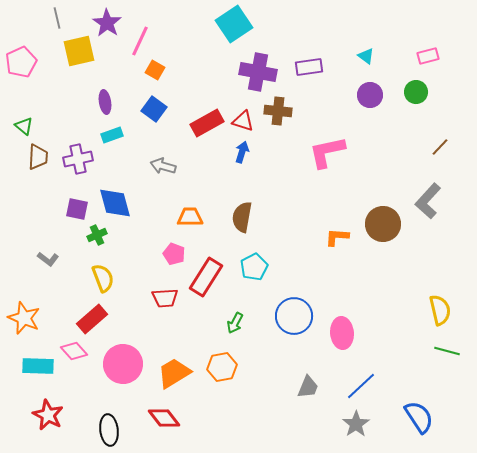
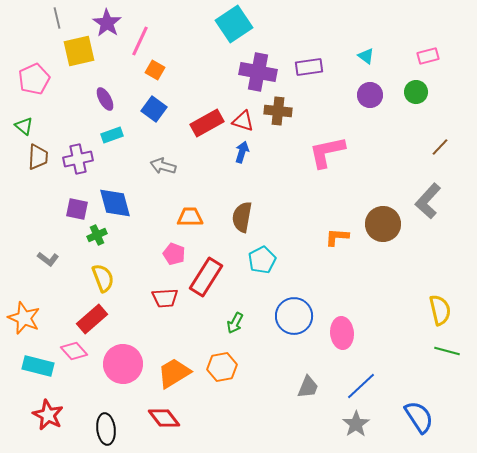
pink pentagon at (21, 62): moved 13 px right, 17 px down
purple ellipse at (105, 102): moved 3 px up; rotated 20 degrees counterclockwise
cyan pentagon at (254, 267): moved 8 px right, 7 px up
cyan rectangle at (38, 366): rotated 12 degrees clockwise
black ellipse at (109, 430): moved 3 px left, 1 px up
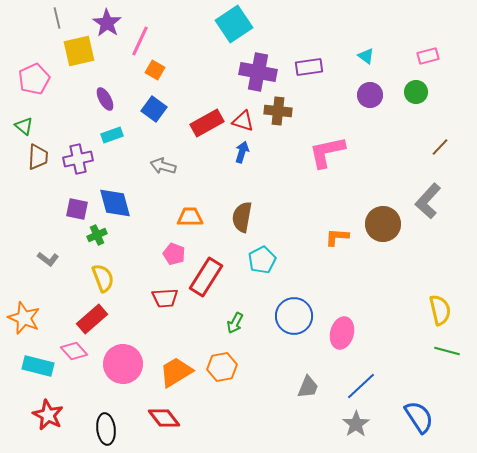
pink ellipse at (342, 333): rotated 20 degrees clockwise
orange trapezoid at (174, 373): moved 2 px right, 1 px up
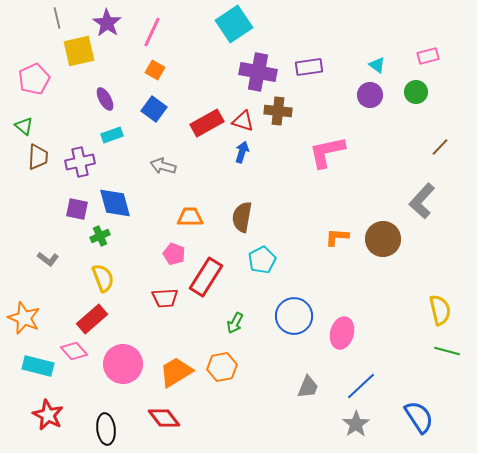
pink line at (140, 41): moved 12 px right, 9 px up
cyan triangle at (366, 56): moved 11 px right, 9 px down
purple cross at (78, 159): moved 2 px right, 3 px down
gray L-shape at (428, 201): moved 6 px left
brown circle at (383, 224): moved 15 px down
green cross at (97, 235): moved 3 px right, 1 px down
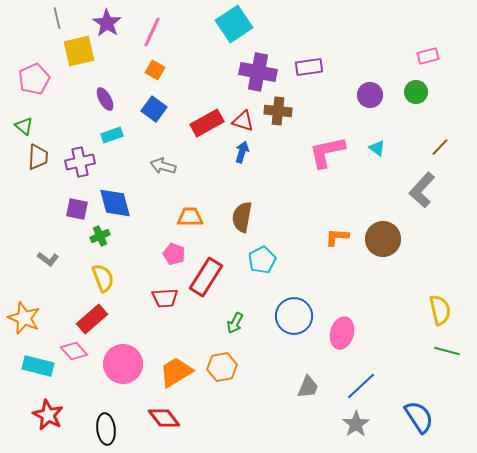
cyan triangle at (377, 65): moved 83 px down
gray L-shape at (422, 201): moved 11 px up
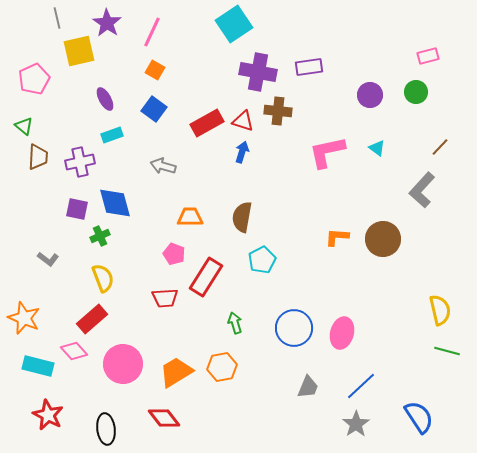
blue circle at (294, 316): moved 12 px down
green arrow at (235, 323): rotated 135 degrees clockwise
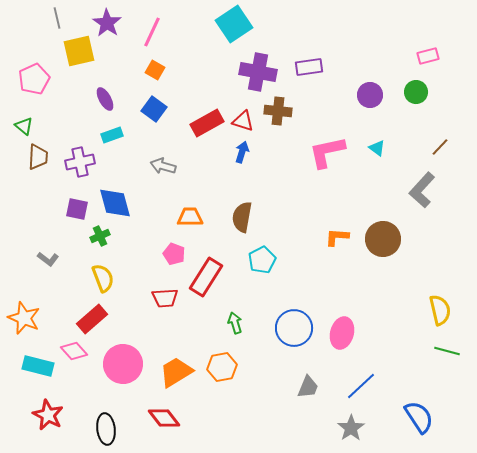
gray star at (356, 424): moved 5 px left, 4 px down
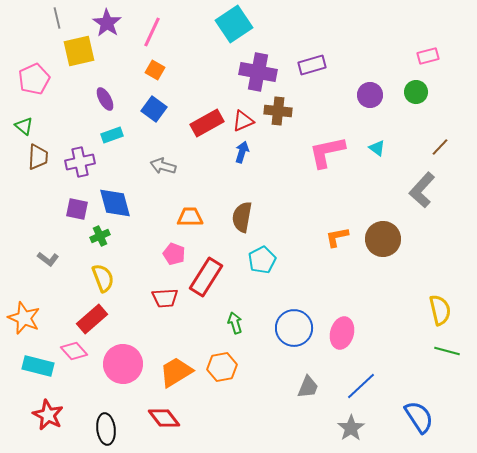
purple rectangle at (309, 67): moved 3 px right, 2 px up; rotated 8 degrees counterclockwise
red triangle at (243, 121): rotated 40 degrees counterclockwise
orange L-shape at (337, 237): rotated 15 degrees counterclockwise
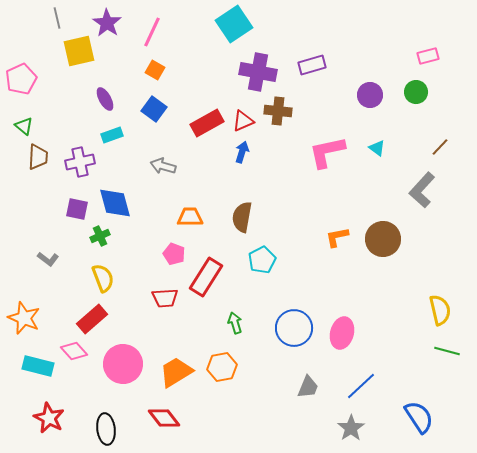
pink pentagon at (34, 79): moved 13 px left
red star at (48, 415): moved 1 px right, 3 px down
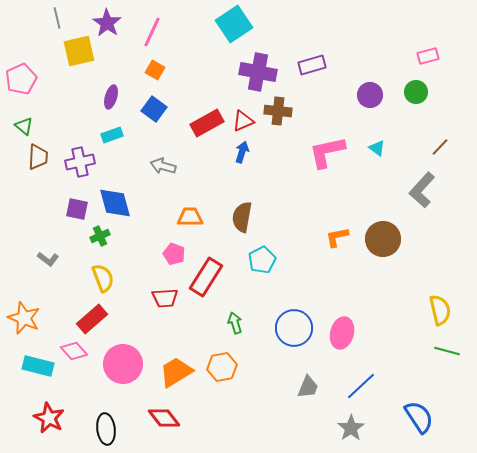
purple ellipse at (105, 99): moved 6 px right, 2 px up; rotated 45 degrees clockwise
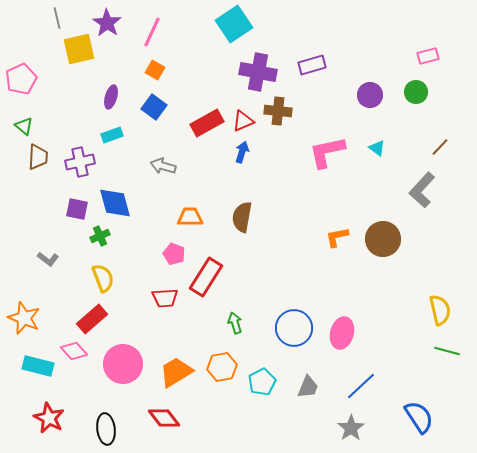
yellow square at (79, 51): moved 2 px up
blue square at (154, 109): moved 2 px up
cyan pentagon at (262, 260): moved 122 px down
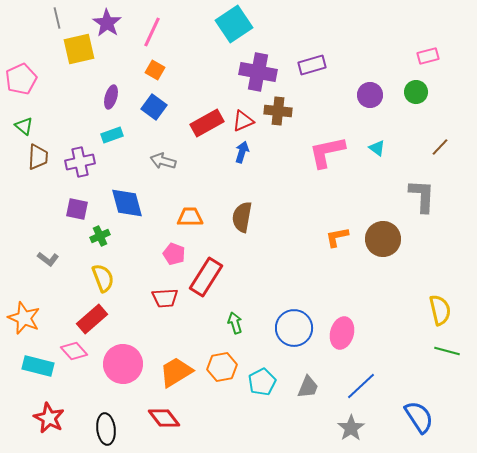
gray arrow at (163, 166): moved 5 px up
gray L-shape at (422, 190): moved 6 px down; rotated 141 degrees clockwise
blue diamond at (115, 203): moved 12 px right
